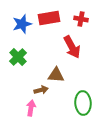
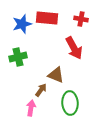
red rectangle: moved 2 px left; rotated 15 degrees clockwise
red arrow: moved 2 px right, 1 px down
green cross: rotated 30 degrees clockwise
brown triangle: rotated 18 degrees clockwise
brown arrow: rotated 40 degrees counterclockwise
green ellipse: moved 13 px left
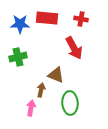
blue star: moved 2 px left; rotated 18 degrees clockwise
brown arrow: rotated 24 degrees counterclockwise
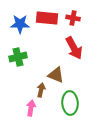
red cross: moved 8 px left, 1 px up
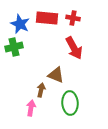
blue star: rotated 24 degrees clockwise
green cross: moved 4 px left, 10 px up
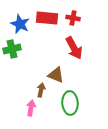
green cross: moved 2 px left, 2 px down
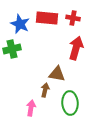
red arrow: moved 2 px right; rotated 135 degrees counterclockwise
brown triangle: moved 1 px right, 1 px up; rotated 12 degrees counterclockwise
brown arrow: moved 4 px right
